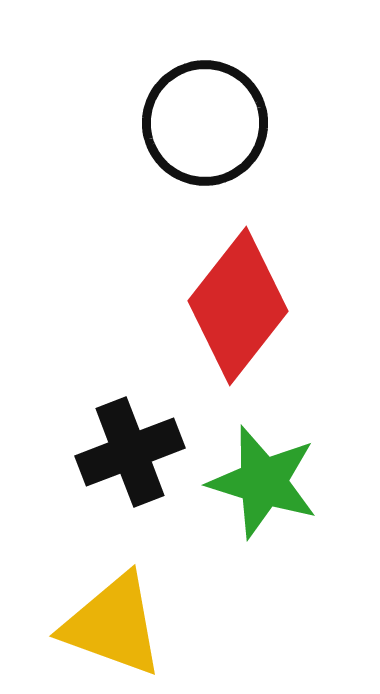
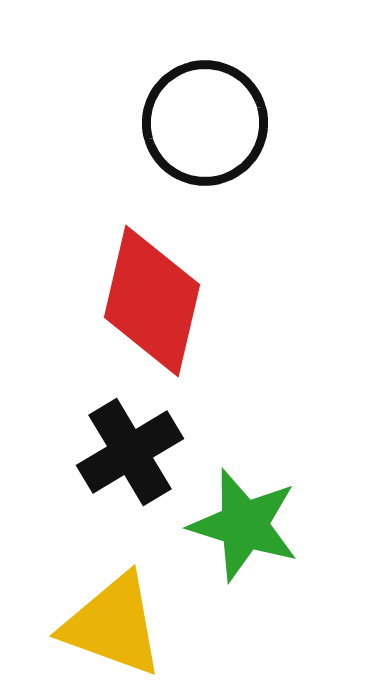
red diamond: moved 86 px left, 5 px up; rotated 25 degrees counterclockwise
black cross: rotated 10 degrees counterclockwise
green star: moved 19 px left, 43 px down
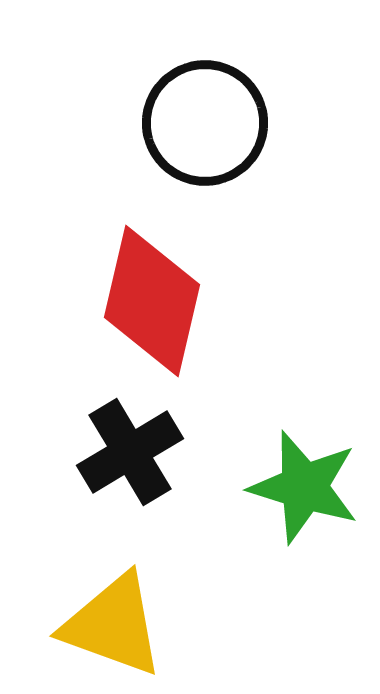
green star: moved 60 px right, 38 px up
